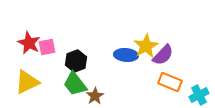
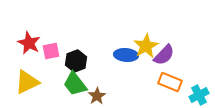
pink square: moved 4 px right, 4 px down
purple semicircle: moved 1 px right
brown star: moved 2 px right
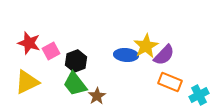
red star: rotated 10 degrees counterclockwise
pink square: rotated 18 degrees counterclockwise
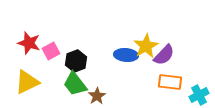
orange rectangle: rotated 15 degrees counterclockwise
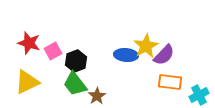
pink square: moved 2 px right
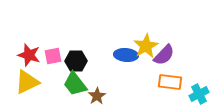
red star: moved 12 px down
pink square: moved 5 px down; rotated 18 degrees clockwise
black hexagon: rotated 20 degrees clockwise
cyan cross: moved 1 px up
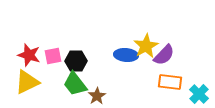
cyan cross: rotated 18 degrees counterclockwise
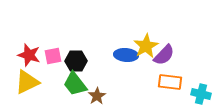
cyan cross: moved 2 px right; rotated 30 degrees counterclockwise
